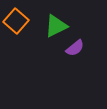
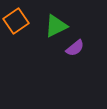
orange square: rotated 15 degrees clockwise
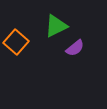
orange square: moved 21 px down; rotated 15 degrees counterclockwise
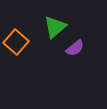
green triangle: moved 1 px left, 1 px down; rotated 15 degrees counterclockwise
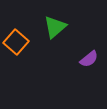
purple semicircle: moved 14 px right, 11 px down
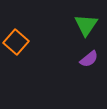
green triangle: moved 31 px right, 2 px up; rotated 15 degrees counterclockwise
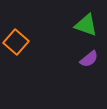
green triangle: rotated 45 degrees counterclockwise
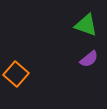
orange square: moved 32 px down
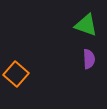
purple semicircle: rotated 54 degrees counterclockwise
